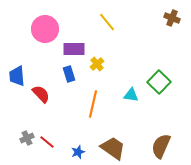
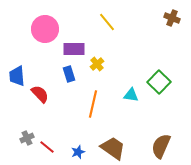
red semicircle: moved 1 px left
red line: moved 5 px down
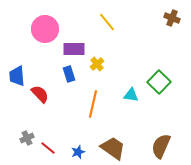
red line: moved 1 px right, 1 px down
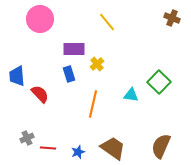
pink circle: moved 5 px left, 10 px up
red line: rotated 35 degrees counterclockwise
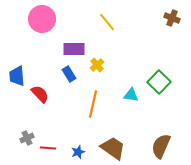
pink circle: moved 2 px right
yellow cross: moved 1 px down
blue rectangle: rotated 14 degrees counterclockwise
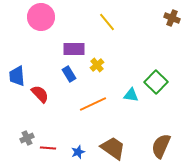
pink circle: moved 1 px left, 2 px up
green square: moved 3 px left
orange line: rotated 52 degrees clockwise
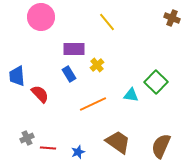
brown trapezoid: moved 5 px right, 6 px up
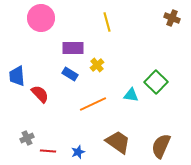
pink circle: moved 1 px down
yellow line: rotated 24 degrees clockwise
purple rectangle: moved 1 px left, 1 px up
blue rectangle: moved 1 px right; rotated 28 degrees counterclockwise
red line: moved 3 px down
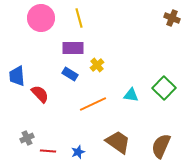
yellow line: moved 28 px left, 4 px up
green square: moved 8 px right, 6 px down
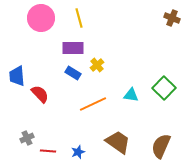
blue rectangle: moved 3 px right, 1 px up
